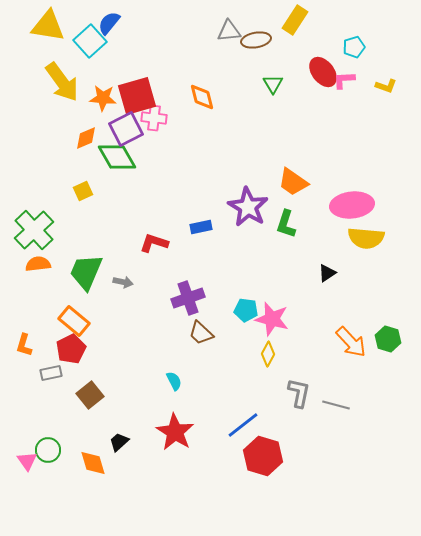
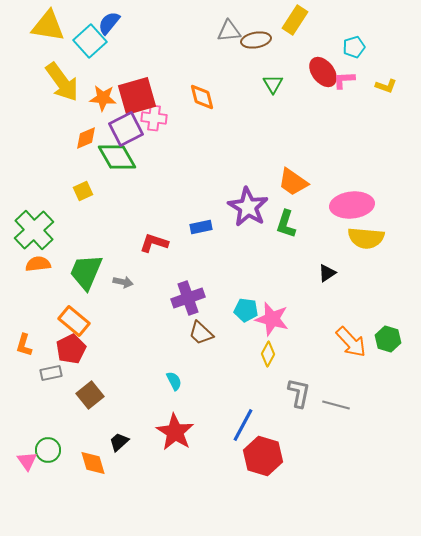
blue line at (243, 425): rotated 24 degrees counterclockwise
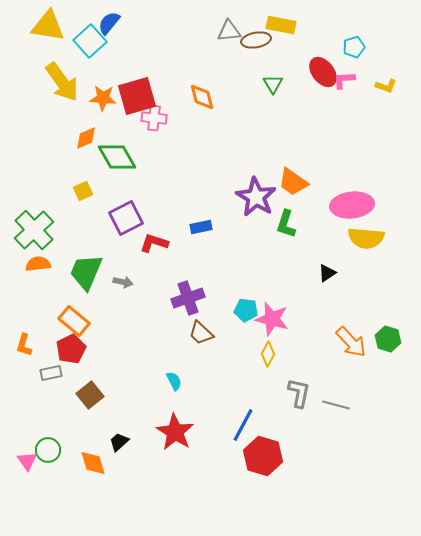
yellow rectangle at (295, 20): moved 14 px left, 5 px down; rotated 68 degrees clockwise
purple square at (126, 129): moved 89 px down
purple star at (248, 207): moved 8 px right, 10 px up
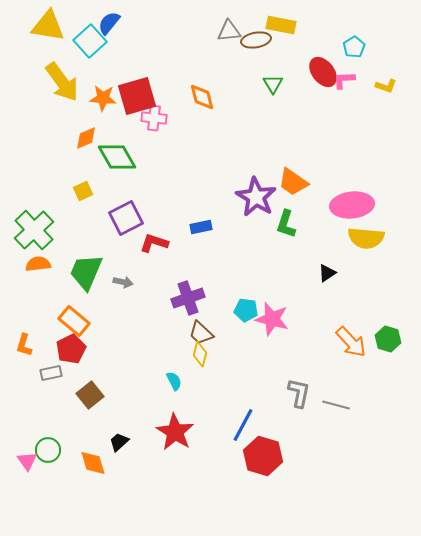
cyan pentagon at (354, 47): rotated 15 degrees counterclockwise
yellow diamond at (268, 354): moved 68 px left; rotated 15 degrees counterclockwise
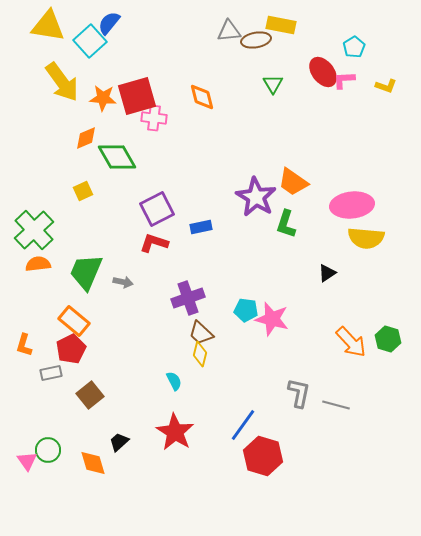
purple square at (126, 218): moved 31 px right, 9 px up
blue line at (243, 425): rotated 8 degrees clockwise
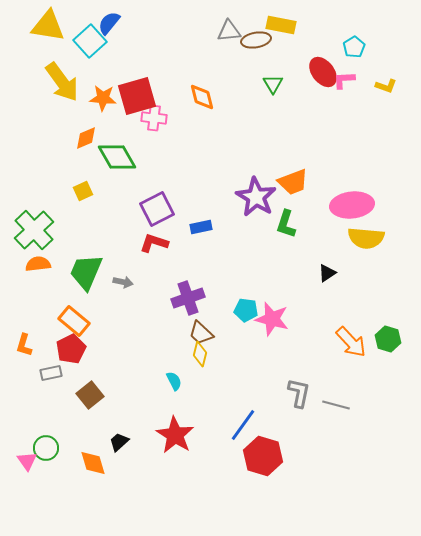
orange trapezoid at (293, 182): rotated 56 degrees counterclockwise
red star at (175, 432): moved 3 px down
green circle at (48, 450): moved 2 px left, 2 px up
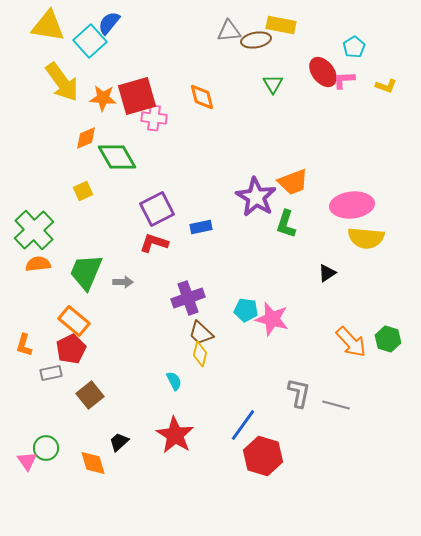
gray arrow at (123, 282): rotated 12 degrees counterclockwise
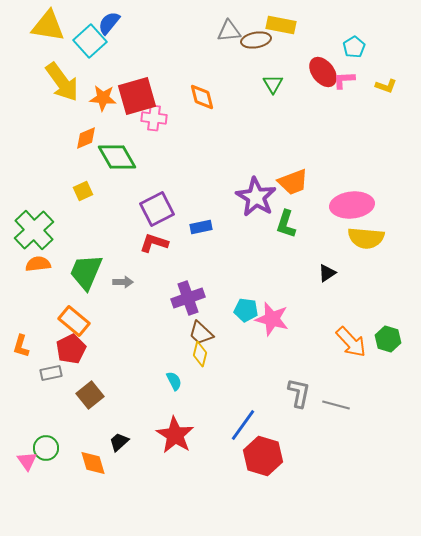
orange L-shape at (24, 345): moved 3 px left, 1 px down
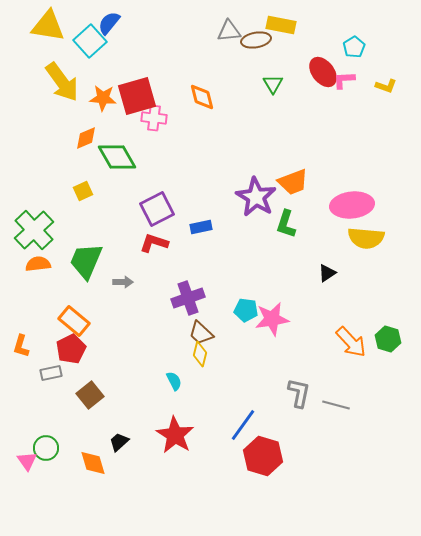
green trapezoid at (86, 272): moved 11 px up
pink star at (272, 319): rotated 24 degrees counterclockwise
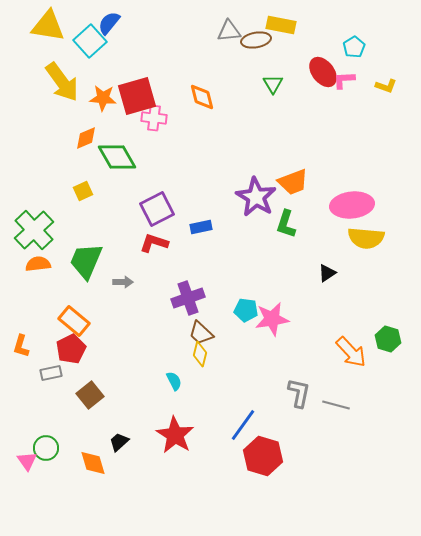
orange arrow at (351, 342): moved 10 px down
